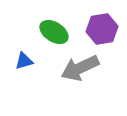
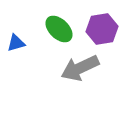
green ellipse: moved 5 px right, 3 px up; rotated 12 degrees clockwise
blue triangle: moved 8 px left, 18 px up
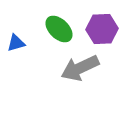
purple hexagon: rotated 8 degrees clockwise
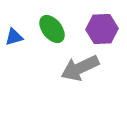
green ellipse: moved 7 px left; rotated 8 degrees clockwise
blue triangle: moved 2 px left, 6 px up
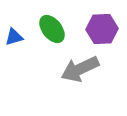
gray arrow: moved 1 px down
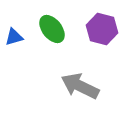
purple hexagon: rotated 16 degrees clockwise
gray arrow: moved 17 px down; rotated 51 degrees clockwise
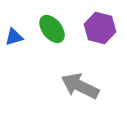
purple hexagon: moved 2 px left, 1 px up
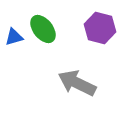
green ellipse: moved 9 px left
gray arrow: moved 3 px left, 3 px up
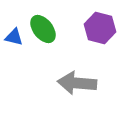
blue triangle: rotated 30 degrees clockwise
gray arrow: rotated 21 degrees counterclockwise
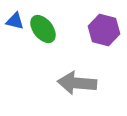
purple hexagon: moved 4 px right, 2 px down
blue triangle: moved 1 px right, 16 px up
